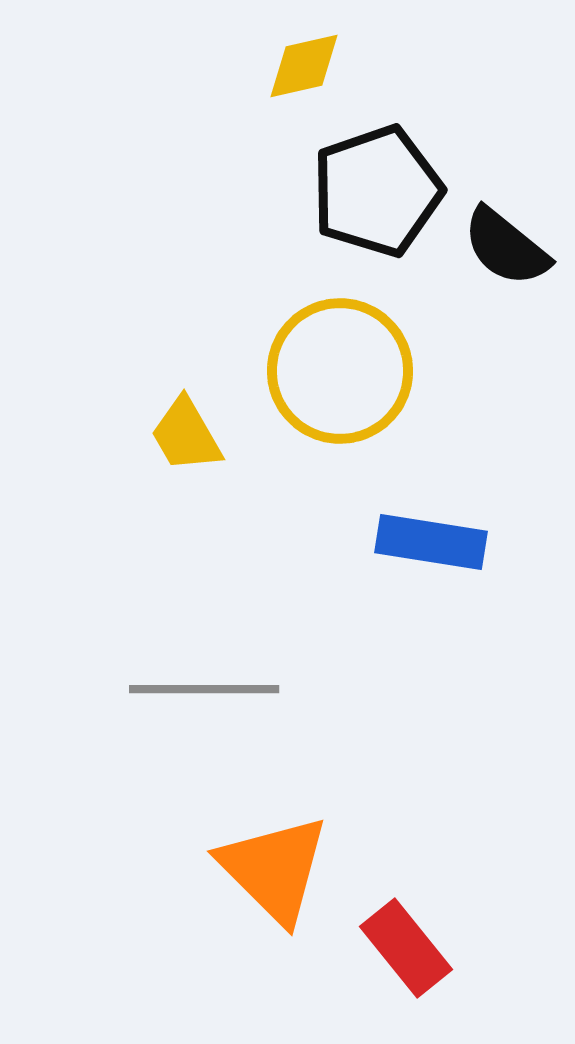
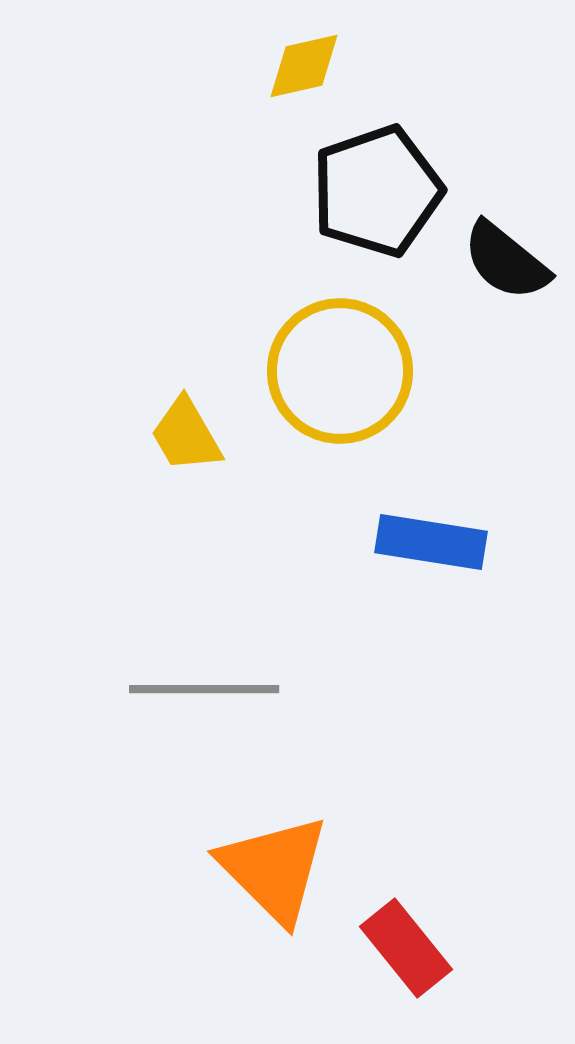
black semicircle: moved 14 px down
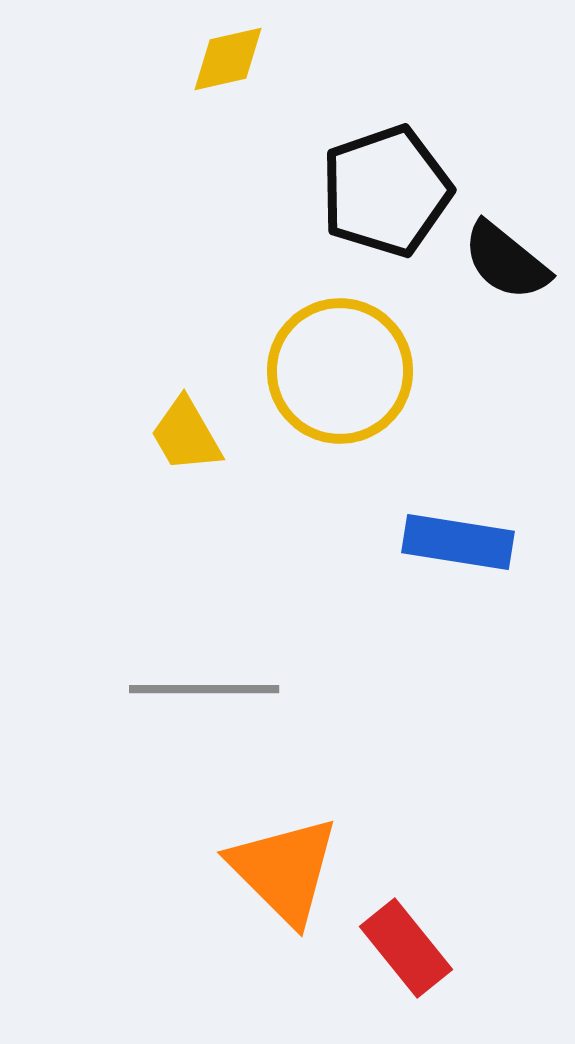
yellow diamond: moved 76 px left, 7 px up
black pentagon: moved 9 px right
blue rectangle: moved 27 px right
orange triangle: moved 10 px right, 1 px down
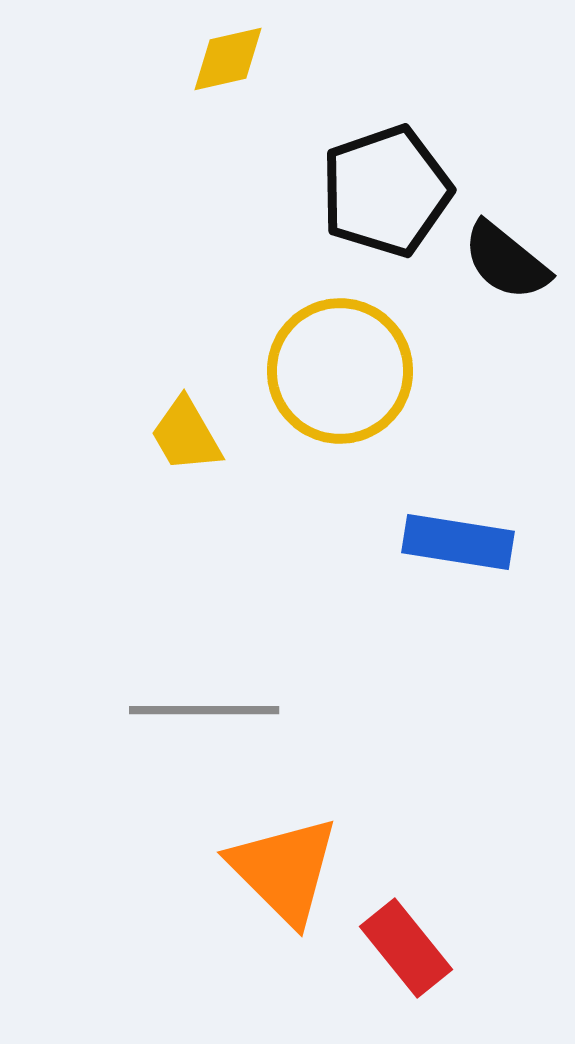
gray line: moved 21 px down
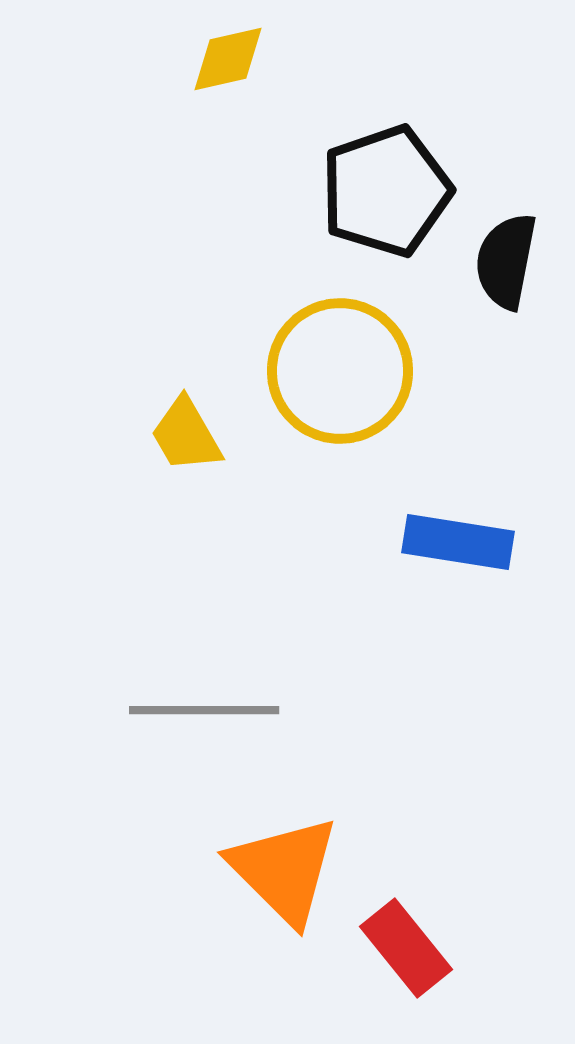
black semicircle: rotated 62 degrees clockwise
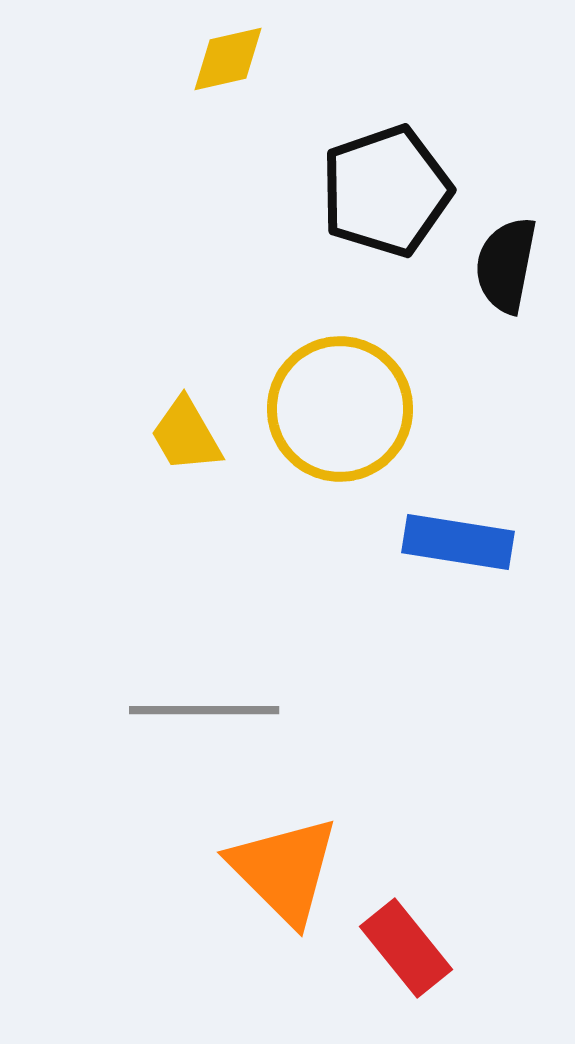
black semicircle: moved 4 px down
yellow circle: moved 38 px down
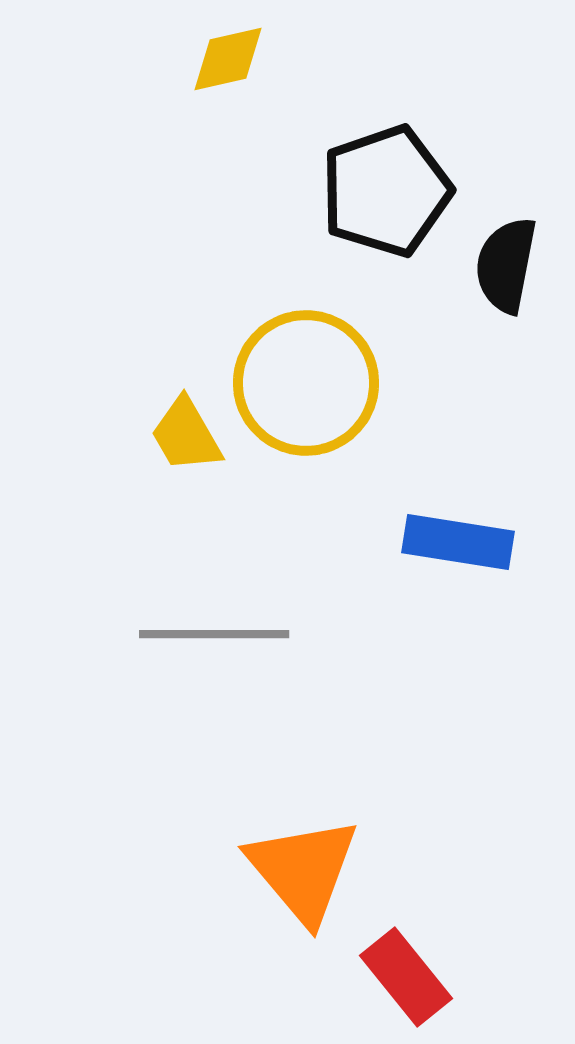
yellow circle: moved 34 px left, 26 px up
gray line: moved 10 px right, 76 px up
orange triangle: moved 19 px right; rotated 5 degrees clockwise
red rectangle: moved 29 px down
